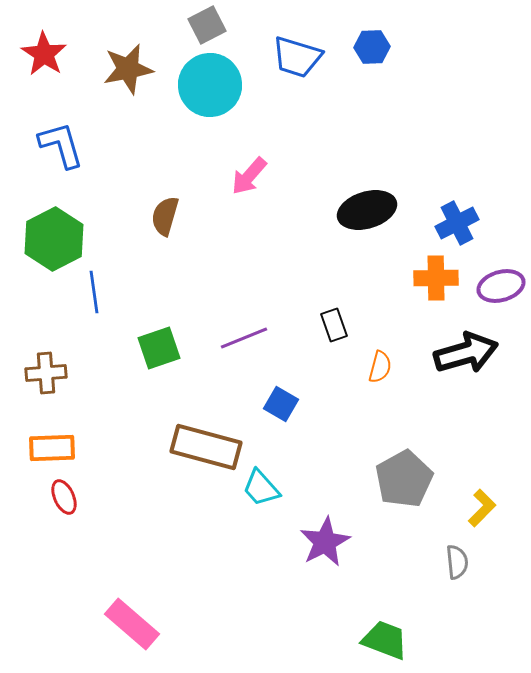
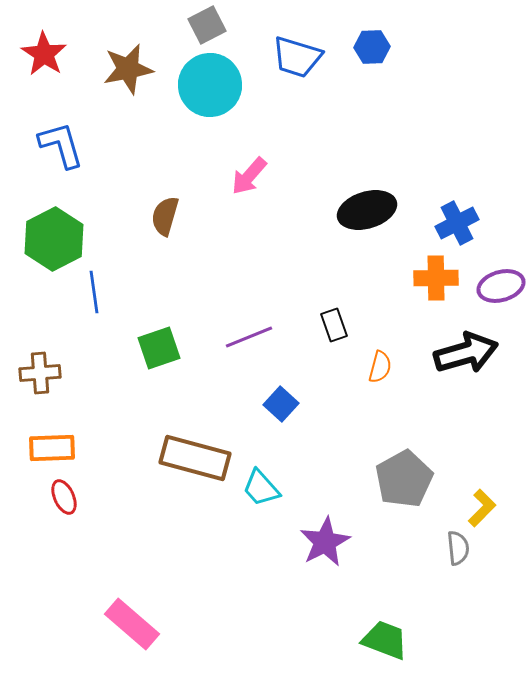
purple line: moved 5 px right, 1 px up
brown cross: moved 6 px left
blue square: rotated 12 degrees clockwise
brown rectangle: moved 11 px left, 11 px down
gray semicircle: moved 1 px right, 14 px up
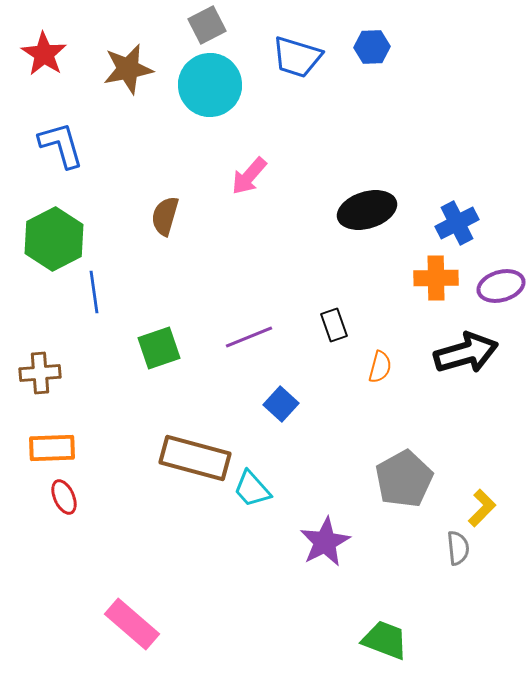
cyan trapezoid: moved 9 px left, 1 px down
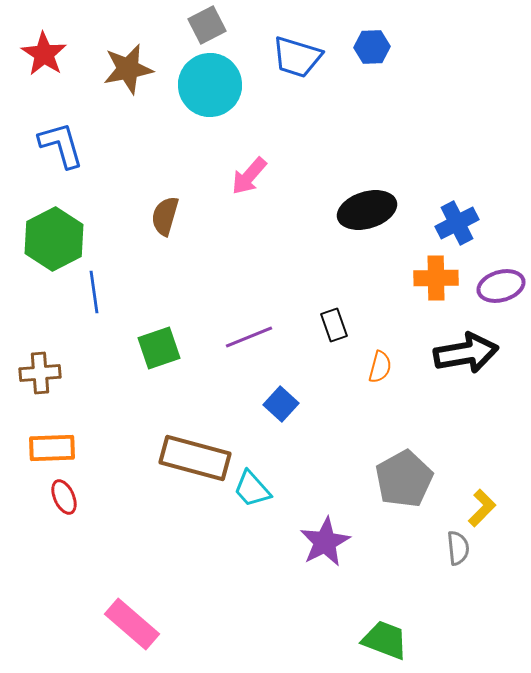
black arrow: rotated 6 degrees clockwise
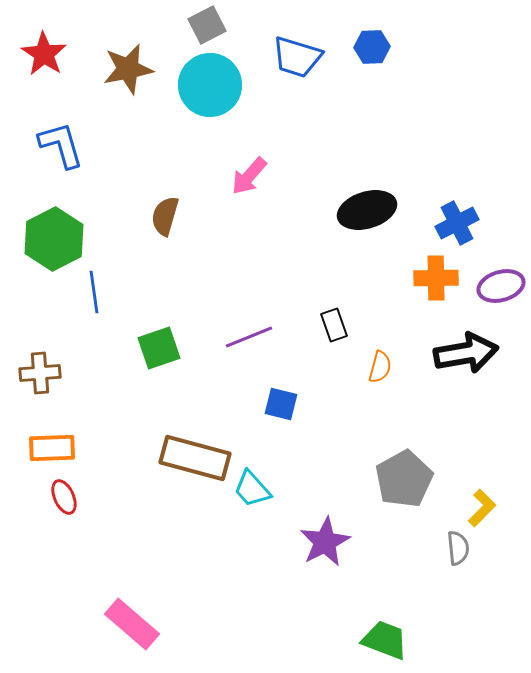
blue square: rotated 28 degrees counterclockwise
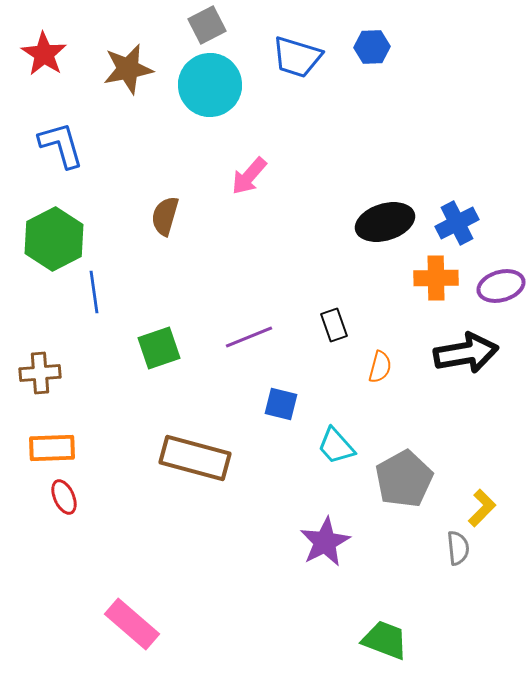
black ellipse: moved 18 px right, 12 px down
cyan trapezoid: moved 84 px right, 43 px up
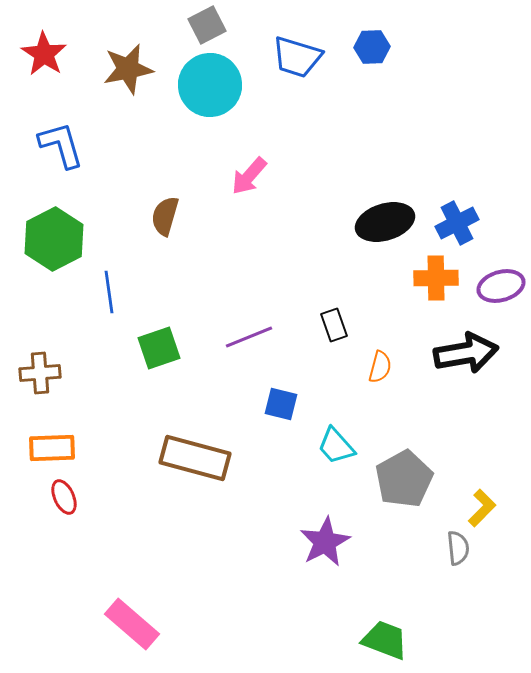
blue line: moved 15 px right
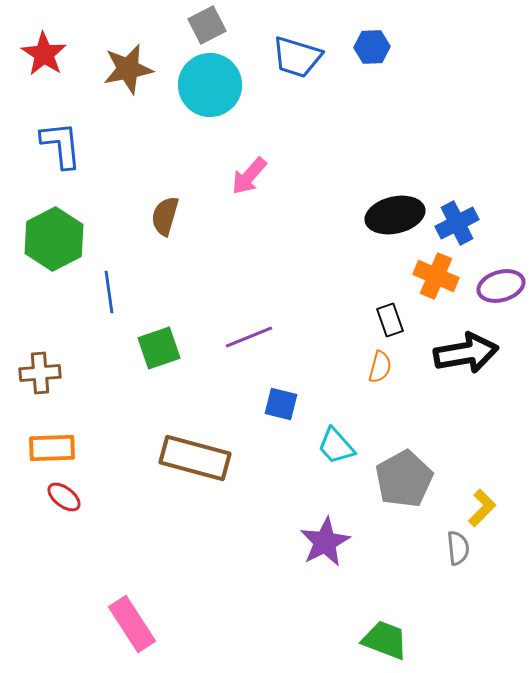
blue L-shape: rotated 10 degrees clockwise
black ellipse: moved 10 px right, 7 px up; rotated 4 degrees clockwise
orange cross: moved 2 px up; rotated 24 degrees clockwise
black rectangle: moved 56 px right, 5 px up
red ellipse: rotated 28 degrees counterclockwise
pink rectangle: rotated 16 degrees clockwise
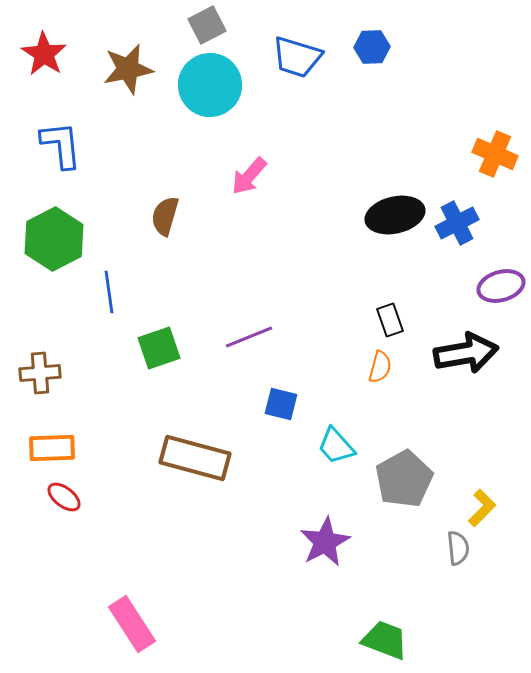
orange cross: moved 59 px right, 122 px up
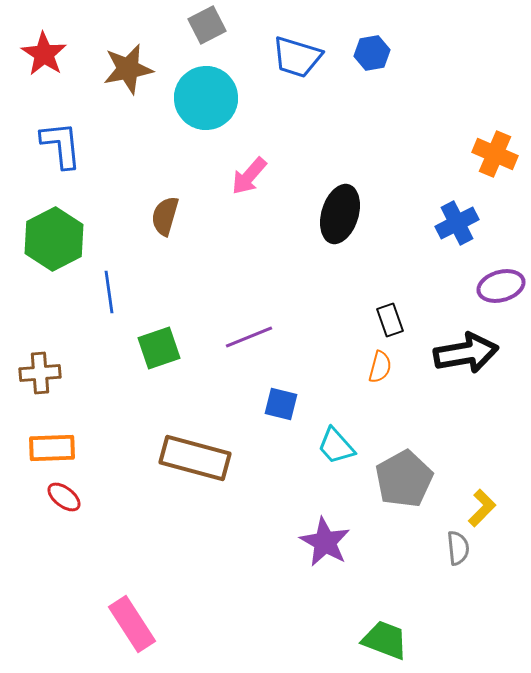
blue hexagon: moved 6 px down; rotated 8 degrees counterclockwise
cyan circle: moved 4 px left, 13 px down
black ellipse: moved 55 px left, 1 px up; rotated 60 degrees counterclockwise
purple star: rotated 15 degrees counterclockwise
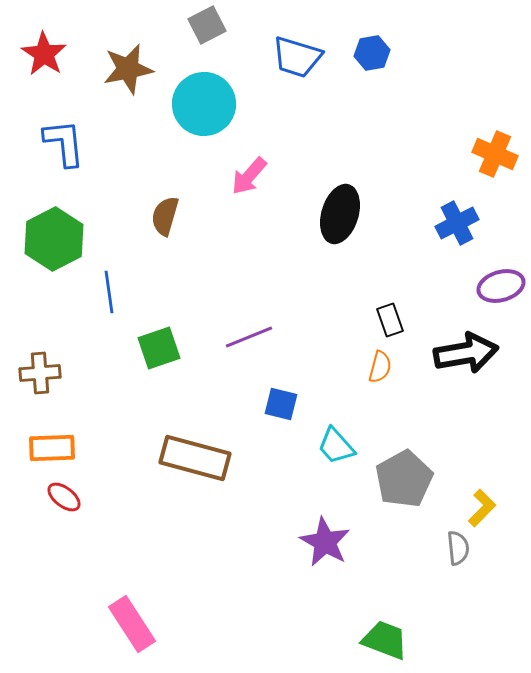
cyan circle: moved 2 px left, 6 px down
blue L-shape: moved 3 px right, 2 px up
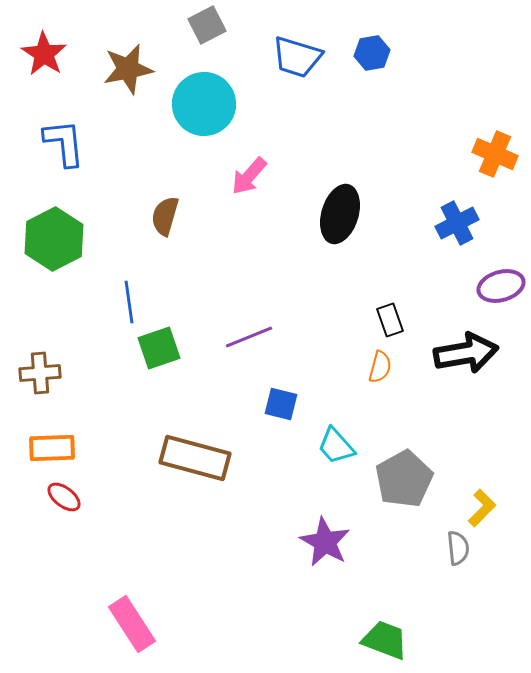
blue line: moved 20 px right, 10 px down
